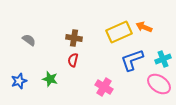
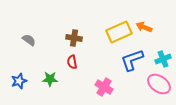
red semicircle: moved 1 px left, 2 px down; rotated 24 degrees counterclockwise
green star: rotated 14 degrees counterclockwise
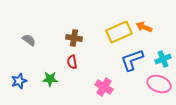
pink ellipse: rotated 15 degrees counterclockwise
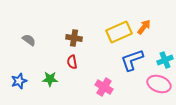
orange arrow: rotated 105 degrees clockwise
cyan cross: moved 2 px right, 1 px down
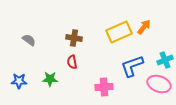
blue L-shape: moved 6 px down
blue star: rotated 21 degrees clockwise
pink cross: rotated 36 degrees counterclockwise
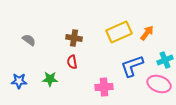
orange arrow: moved 3 px right, 6 px down
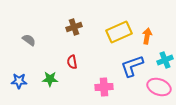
orange arrow: moved 3 px down; rotated 28 degrees counterclockwise
brown cross: moved 11 px up; rotated 28 degrees counterclockwise
pink ellipse: moved 3 px down
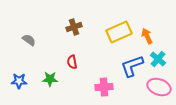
orange arrow: rotated 35 degrees counterclockwise
cyan cross: moved 7 px left, 1 px up; rotated 28 degrees counterclockwise
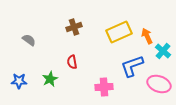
cyan cross: moved 5 px right, 8 px up
green star: rotated 28 degrees counterclockwise
pink ellipse: moved 3 px up
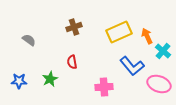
blue L-shape: rotated 110 degrees counterclockwise
